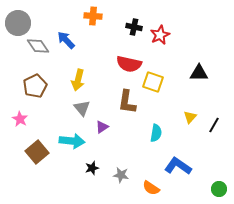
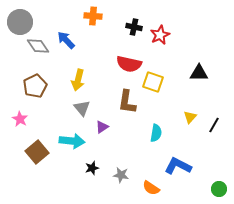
gray circle: moved 2 px right, 1 px up
blue L-shape: rotated 8 degrees counterclockwise
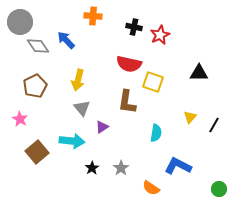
black star: rotated 16 degrees counterclockwise
gray star: moved 7 px up; rotated 28 degrees clockwise
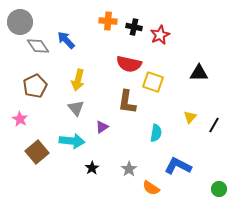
orange cross: moved 15 px right, 5 px down
gray triangle: moved 6 px left
gray star: moved 8 px right, 1 px down
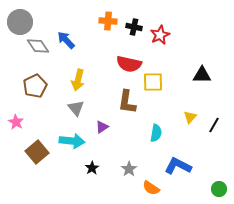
black triangle: moved 3 px right, 2 px down
yellow square: rotated 20 degrees counterclockwise
pink star: moved 4 px left, 3 px down
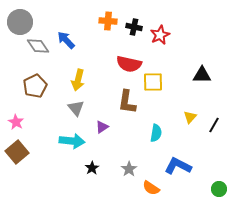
brown square: moved 20 px left
